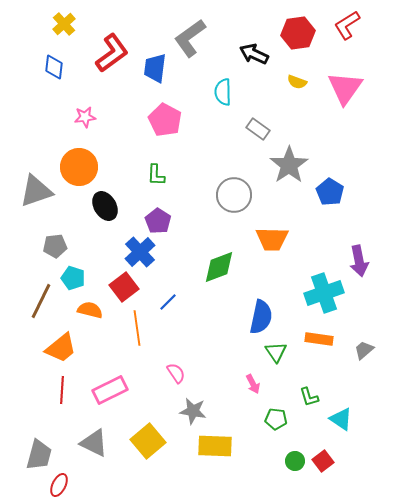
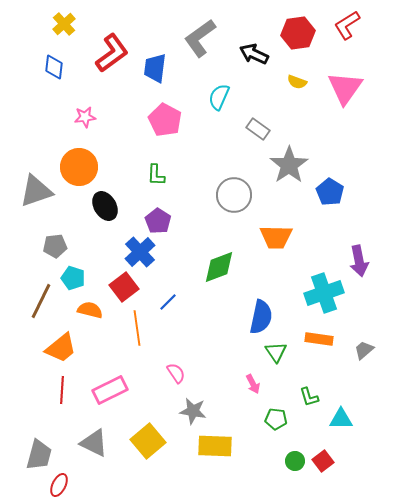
gray L-shape at (190, 38): moved 10 px right
cyan semicircle at (223, 92): moved 4 px left, 5 px down; rotated 24 degrees clockwise
orange trapezoid at (272, 239): moved 4 px right, 2 px up
cyan triangle at (341, 419): rotated 35 degrees counterclockwise
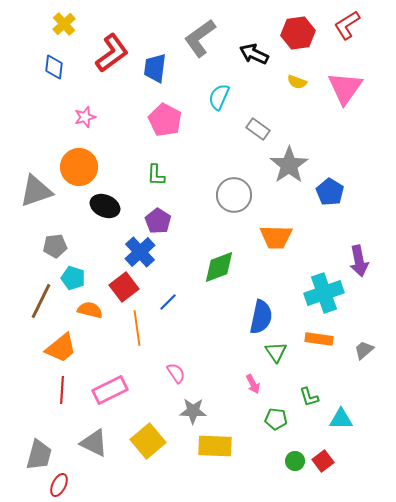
pink star at (85, 117): rotated 10 degrees counterclockwise
black ellipse at (105, 206): rotated 36 degrees counterclockwise
gray star at (193, 411): rotated 8 degrees counterclockwise
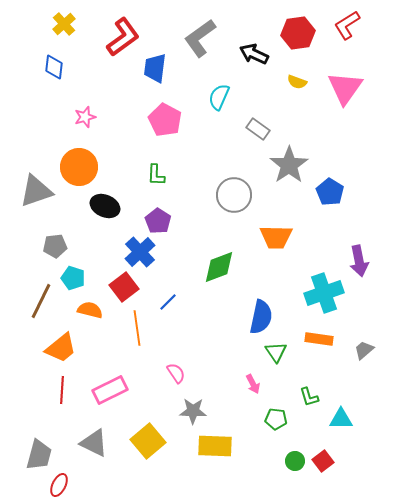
red L-shape at (112, 53): moved 11 px right, 16 px up
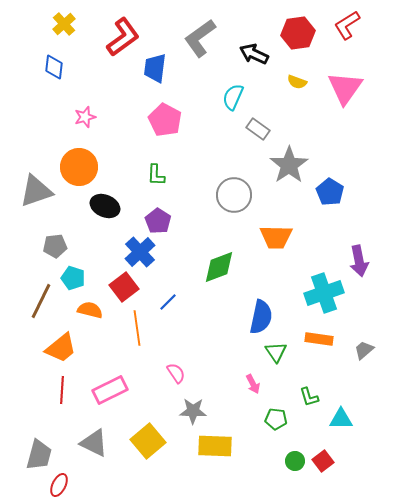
cyan semicircle at (219, 97): moved 14 px right
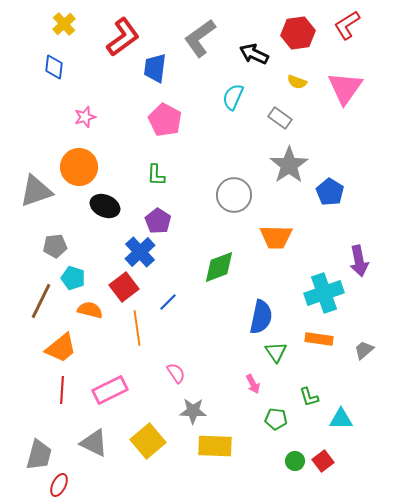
gray rectangle at (258, 129): moved 22 px right, 11 px up
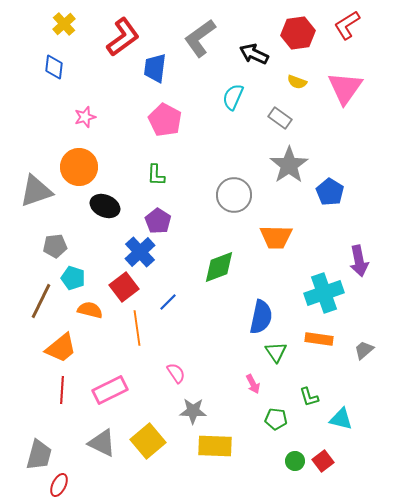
cyan triangle at (341, 419): rotated 15 degrees clockwise
gray triangle at (94, 443): moved 8 px right
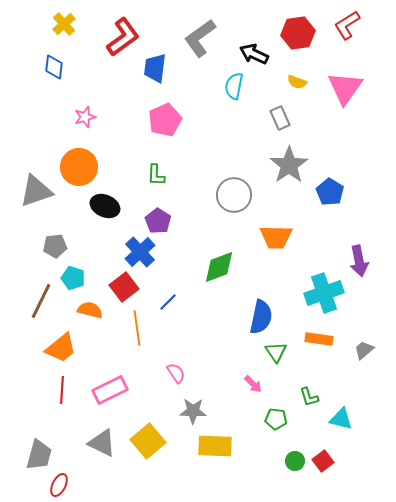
cyan semicircle at (233, 97): moved 1 px right, 11 px up; rotated 12 degrees counterclockwise
gray rectangle at (280, 118): rotated 30 degrees clockwise
pink pentagon at (165, 120): rotated 20 degrees clockwise
pink arrow at (253, 384): rotated 18 degrees counterclockwise
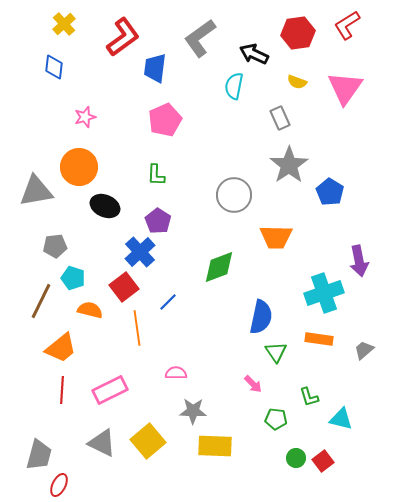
gray triangle at (36, 191): rotated 9 degrees clockwise
pink semicircle at (176, 373): rotated 55 degrees counterclockwise
green circle at (295, 461): moved 1 px right, 3 px up
